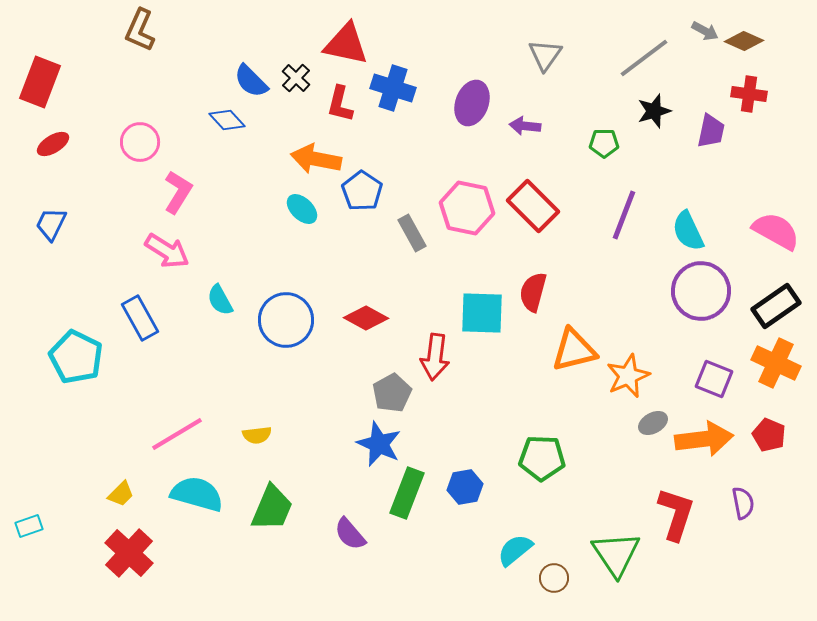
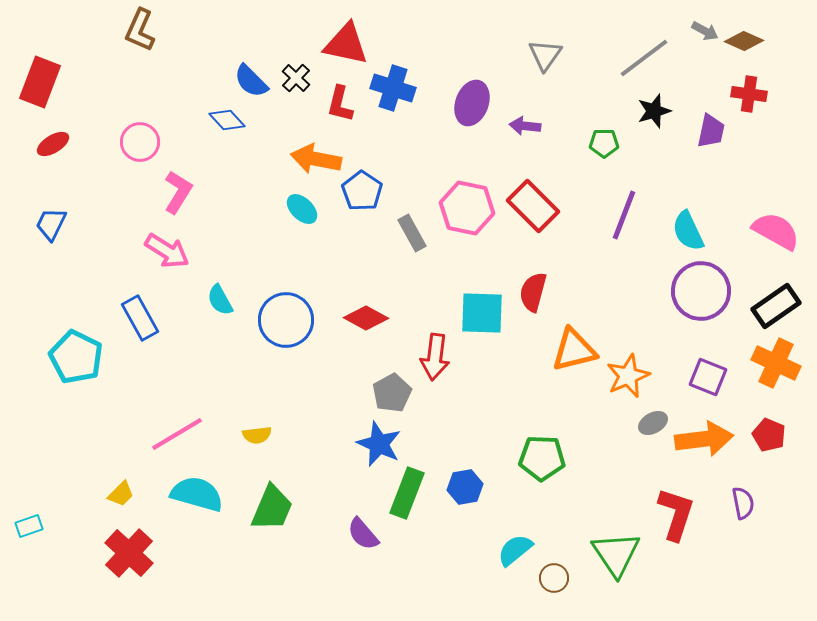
purple square at (714, 379): moved 6 px left, 2 px up
purple semicircle at (350, 534): moved 13 px right
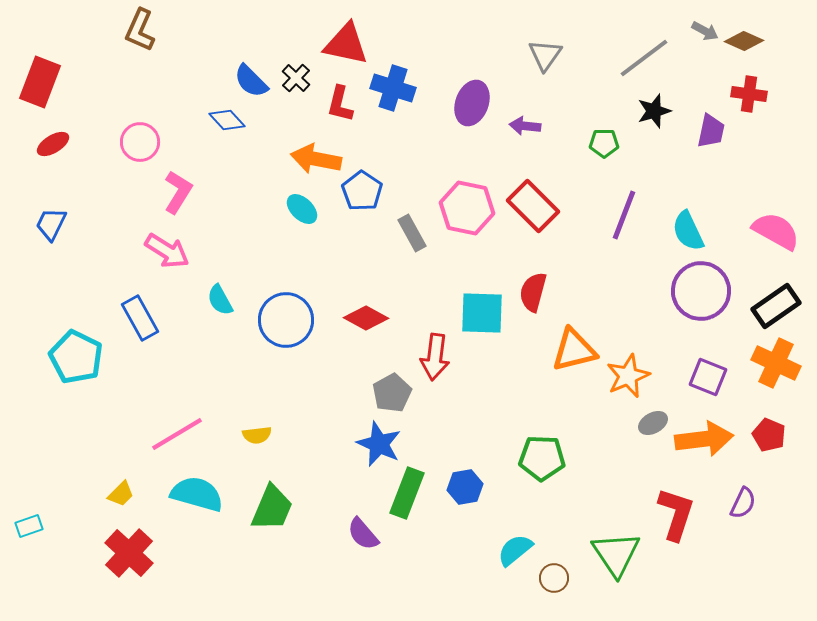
purple semicircle at (743, 503): rotated 36 degrees clockwise
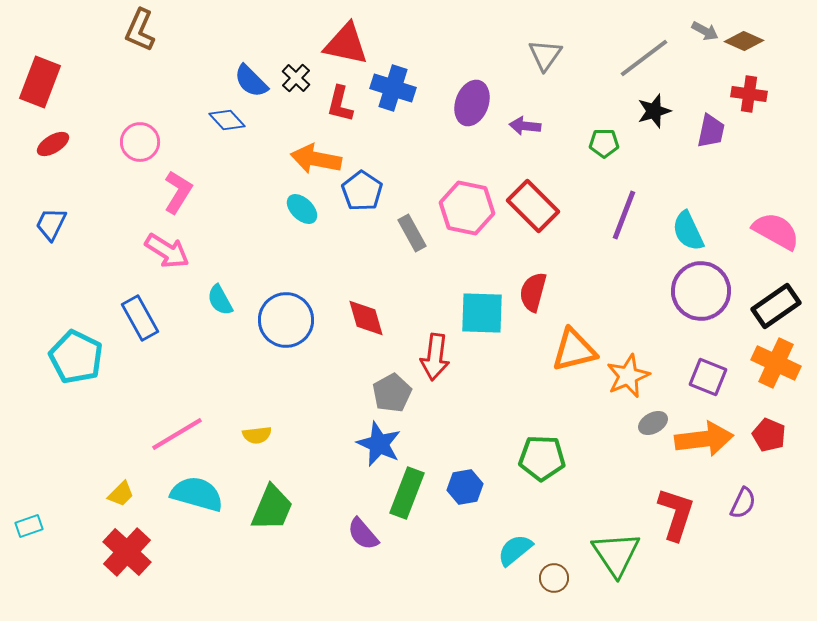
red diamond at (366, 318): rotated 45 degrees clockwise
red cross at (129, 553): moved 2 px left, 1 px up
